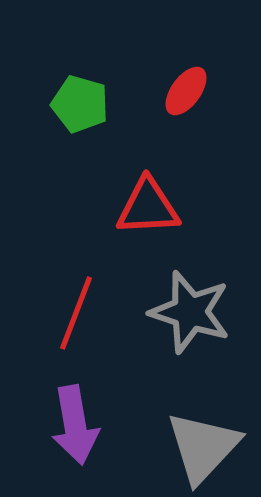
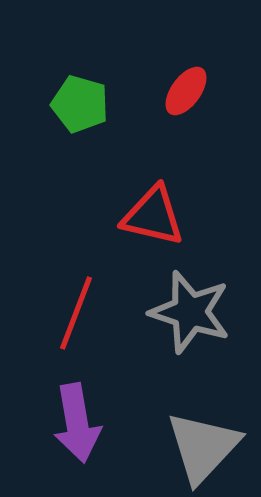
red triangle: moved 5 px right, 9 px down; rotated 16 degrees clockwise
purple arrow: moved 2 px right, 2 px up
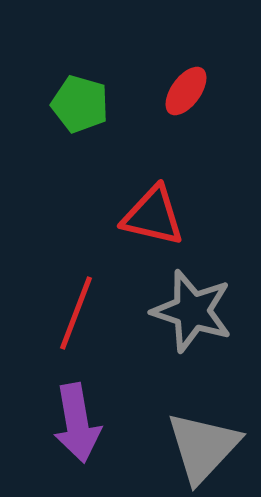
gray star: moved 2 px right, 1 px up
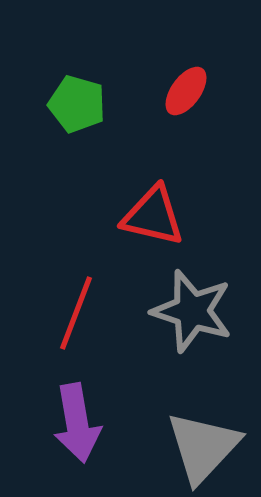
green pentagon: moved 3 px left
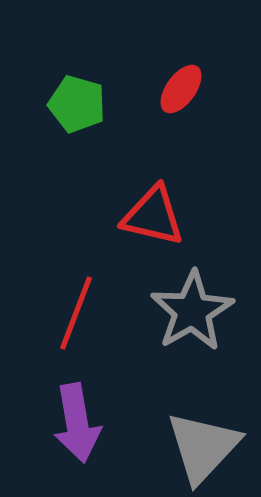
red ellipse: moved 5 px left, 2 px up
gray star: rotated 24 degrees clockwise
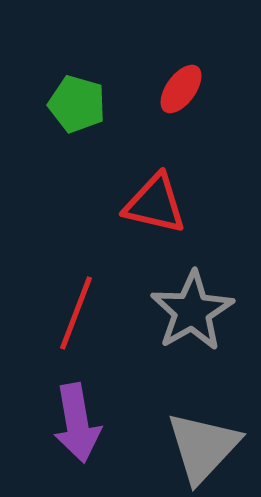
red triangle: moved 2 px right, 12 px up
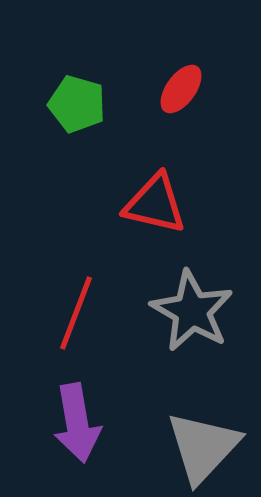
gray star: rotated 12 degrees counterclockwise
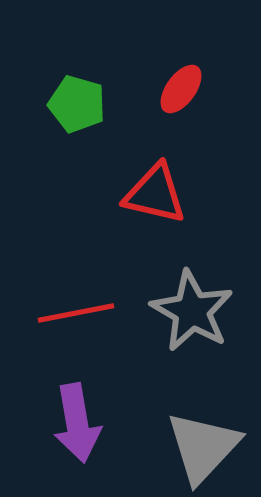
red triangle: moved 10 px up
red line: rotated 58 degrees clockwise
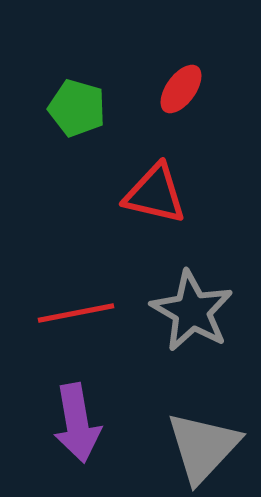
green pentagon: moved 4 px down
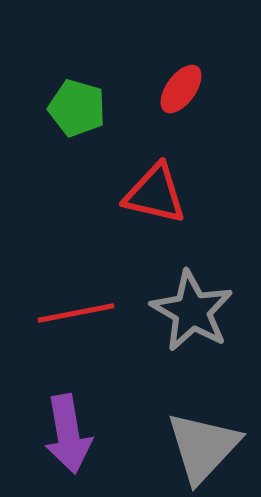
purple arrow: moved 9 px left, 11 px down
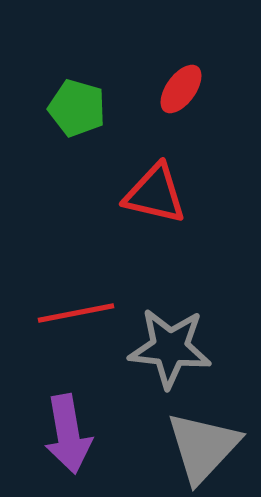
gray star: moved 22 px left, 37 px down; rotated 24 degrees counterclockwise
